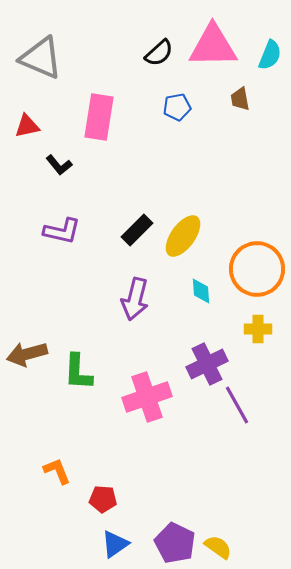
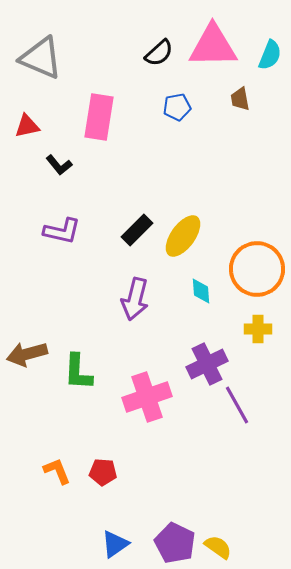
red pentagon: moved 27 px up
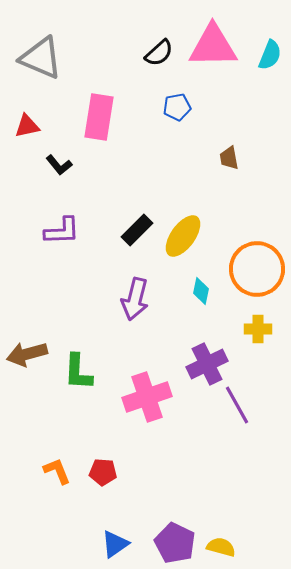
brown trapezoid: moved 11 px left, 59 px down
purple L-shape: rotated 15 degrees counterclockwise
cyan diamond: rotated 16 degrees clockwise
yellow semicircle: moved 3 px right; rotated 20 degrees counterclockwise
